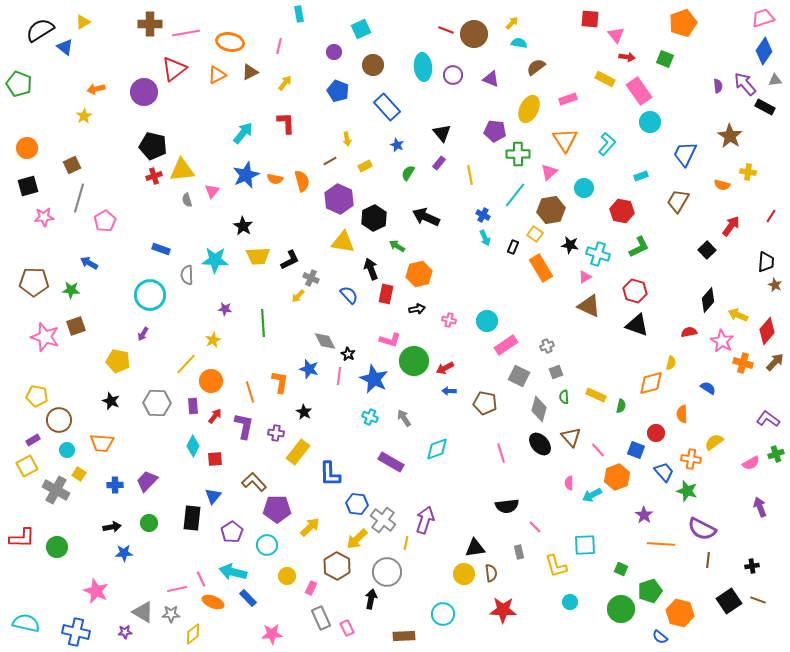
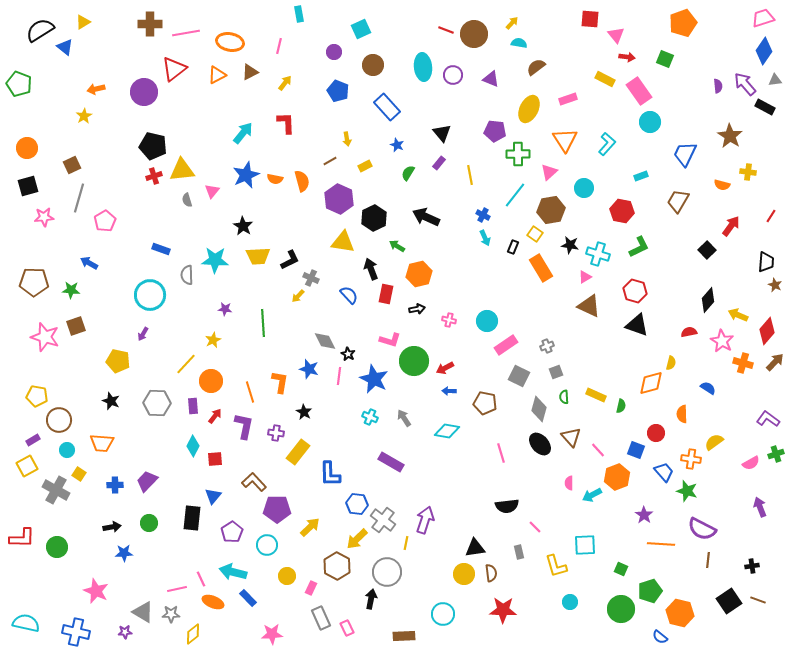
cyan diamond at (437, 449): moved 10 px right, 18 px up; rotated 30 degrees clockwise
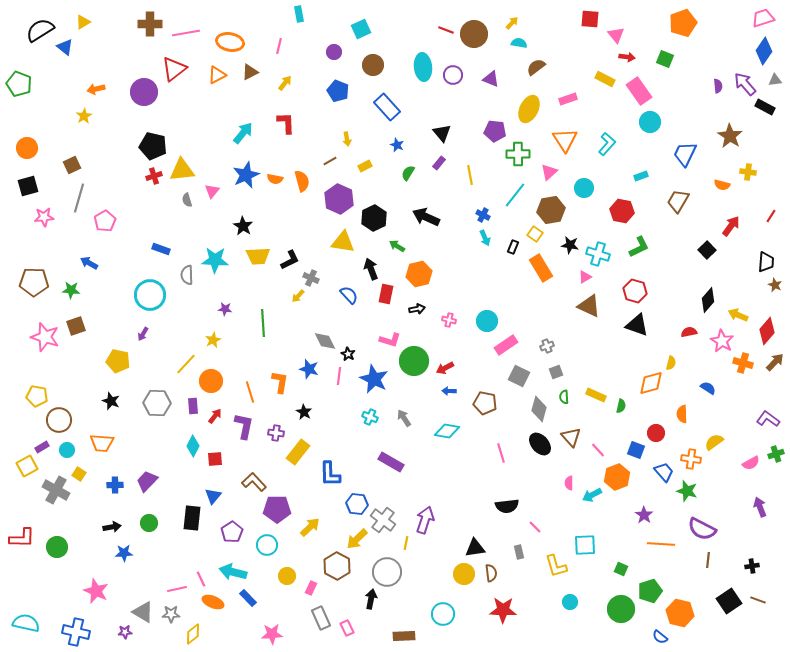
purple rectangle at (33, 440): moved 9 px right, 7 px down
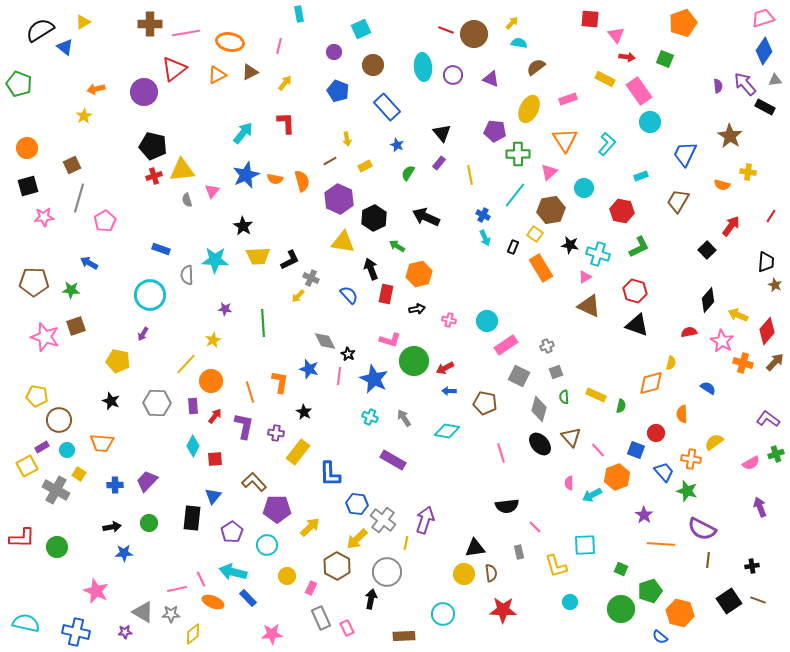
purple rectangle at (391, 462): moved 2 px right, 2 px up
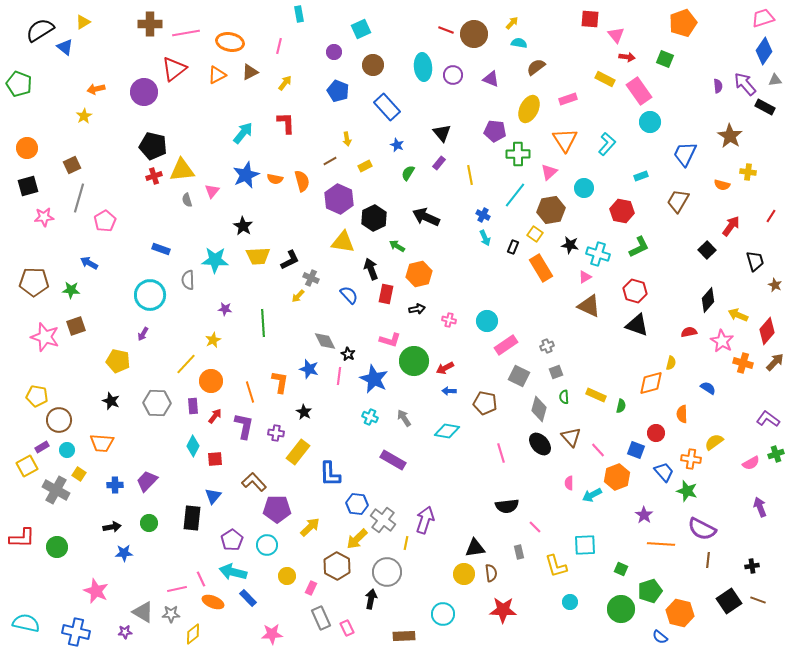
black trapezoid at (766, 262): moved 11 px left, 1 px up; rotated 20 degrees counterclockwise
gray semicircle at (187, 275): moved 1 px right, 5 px down
purple pentagon at (232, 532): moved 8 px down
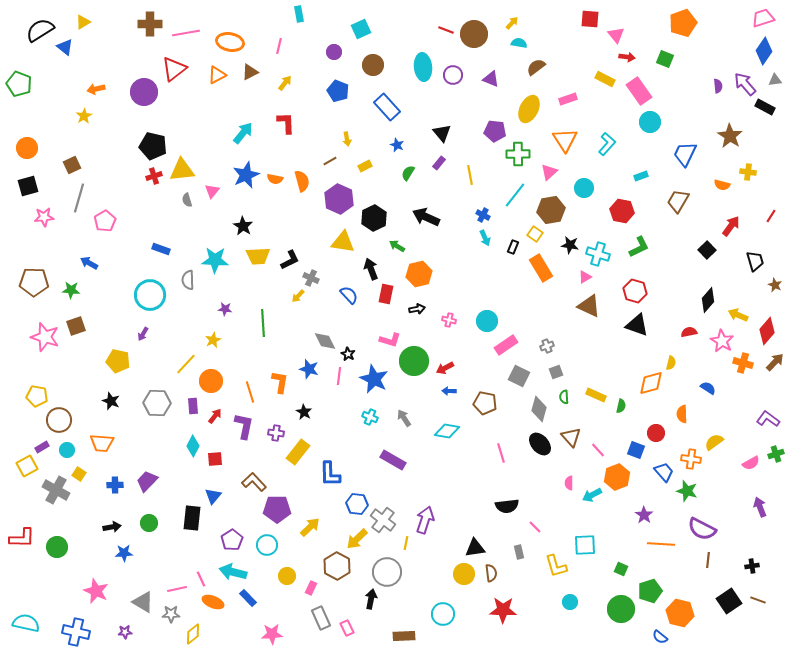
gray triangle at (143, 612): moved 10 px up
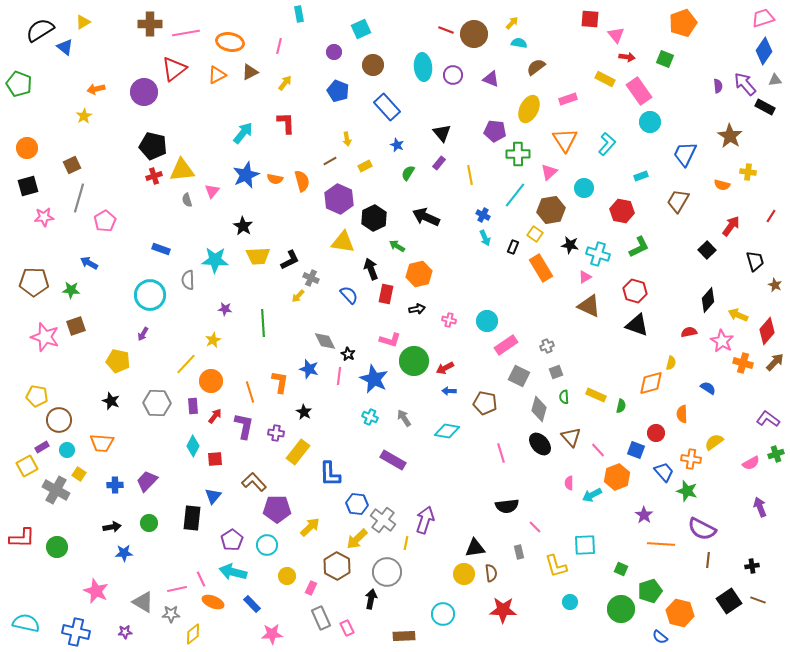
blue rectangle at (248, 598): moved 4 px right, 6 px down
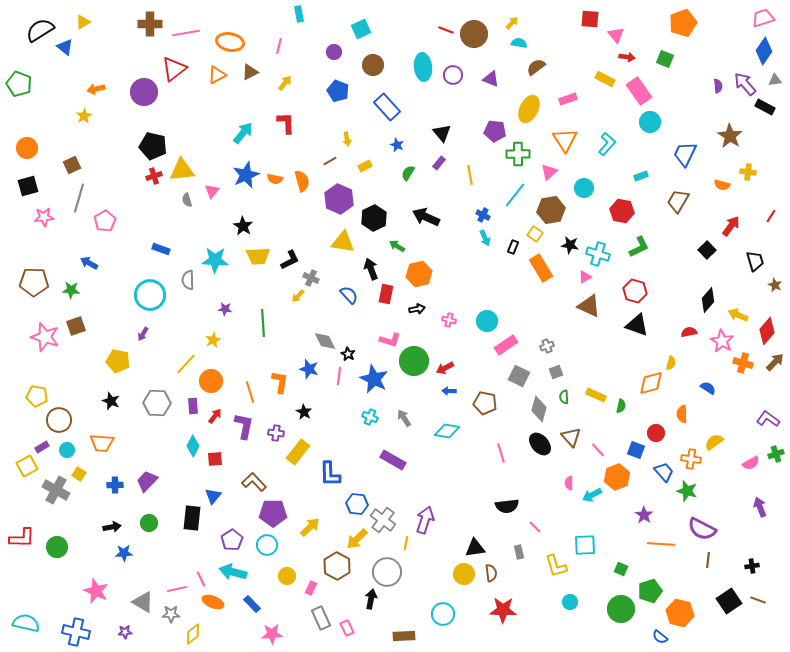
purple pentagon at (277, 509): moved 4 px left, 4 px down
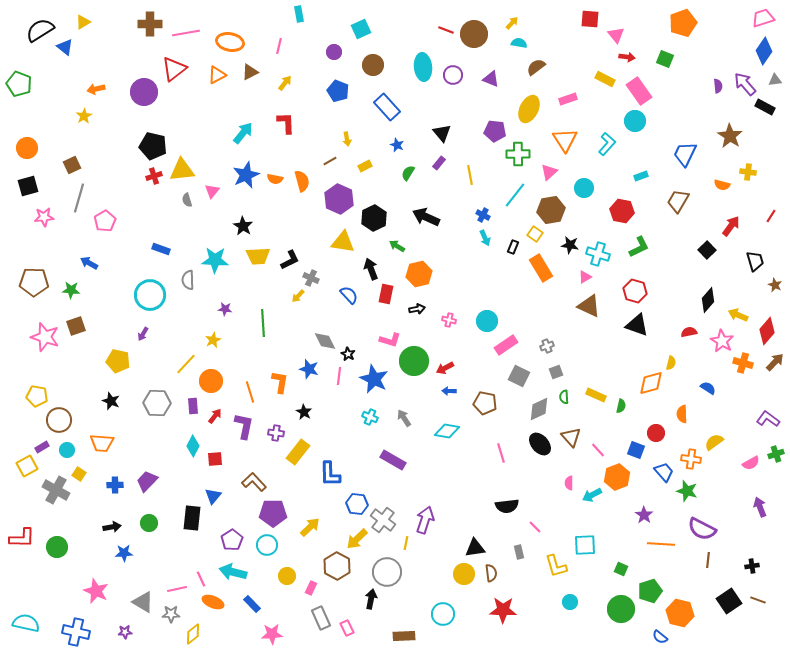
cyan circle at (650, 122): moved 15 px left, 1 px up
gray diamond at (539, 409): rotated 50 degrees clockwise
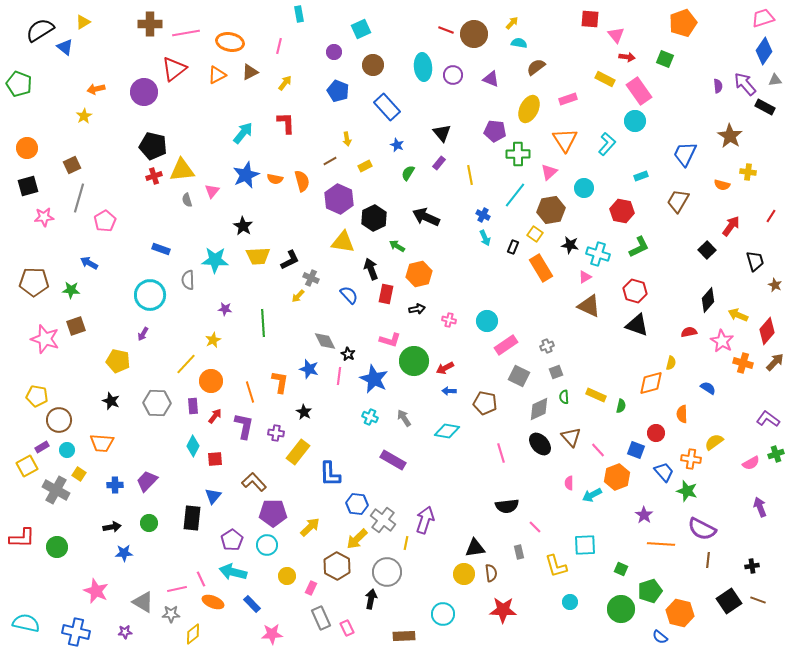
pink star at (45, 337): moved 2 px down
